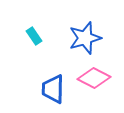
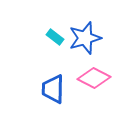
cyan rectangle: moved 21 px right, 1 px down; rotated 18 degrees counterclockwise
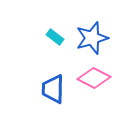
blue star: moved 7 px right
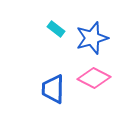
cyan rectangle: moved 1 px right, 8 px up
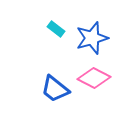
blue trapezoid: moved 2 px right; rotated 52 degrees counterclockwise
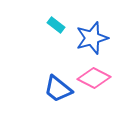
cyan rectangle: moved 4 px up
blue trapezoid: moved 3 px right
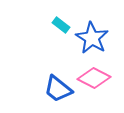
cyan rectangle: moved 5 px right
blue star: rotated 24 degrees counterclockwise
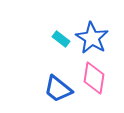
cyan rectangle: moved 14 px down
pink diamond: rotated 72 degrees clockwise
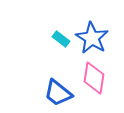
blue trapezoid: moved 4 px down
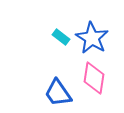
cyan rectangle: moved 2 px up
blue trapezoid: rotated 16 degrees clockwise
